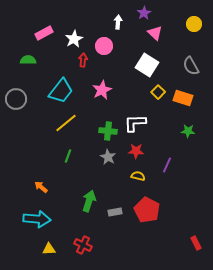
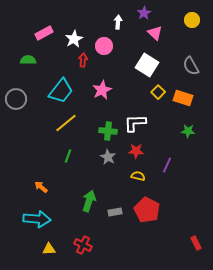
yellow circle: moved 2 px left, 4 px up
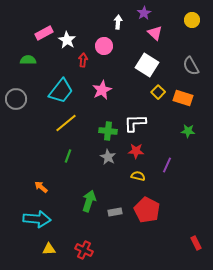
white star: moved 7 px left, 1 px down; rotated 12 degrees counterclockwise
red cross: moved 1 px right, 5 px down
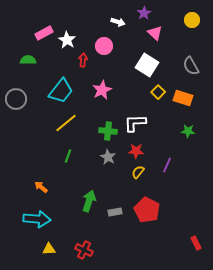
white arrow: rotated 104 degrees clockwise
yellow semicircle: moved 4 px up; rotated 64 degrees counterclockwise
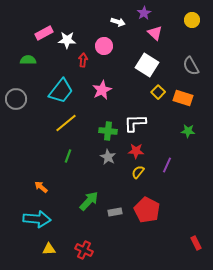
white star: rotated 30 degrees counterclockwise
green arrow: rotated 25 degrees clockwise
